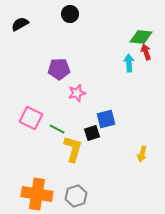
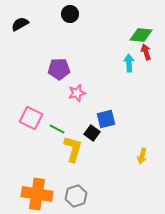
green diamond: moved 2 px up
black square: rotated 35 degrees counterclockwise
yellow arrow: moved 2 px down
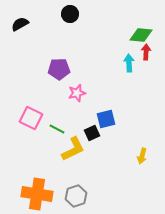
red arrow: rotated 21 degrees clockwise
black square: rotated 28 degrees clockwise
yellow L-shape: rotated 48 degrees clockwise
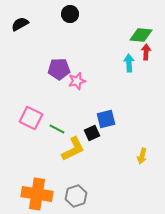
pink star: moved 12 px up
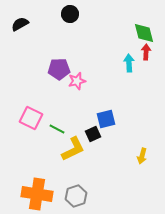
green diamond: moved 3 px right, 2 px up; rotated 70 degrees clockwise
black square: moved 1 px right, 1 px down
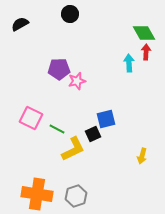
green diamond: rotated 15 degrees counterclockwise
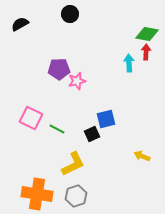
green diamond: moved 3 px right, 1 px down; rotated 50 degrees counterclockwise
black square: moved 1 px left
yellow L-shape: moved 15 px down
yellow arrow: rotated 98 degrees clockwise
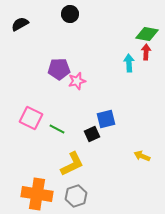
yellow L-shape: moved 1 px left
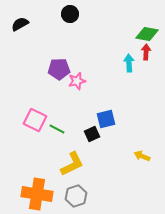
pink square: moved 4 px right, 2 px down
